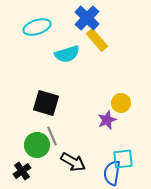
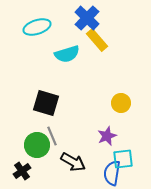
purple star: moved 16 px down
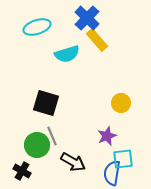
black cross: rotated 24 degrees counterclockwise
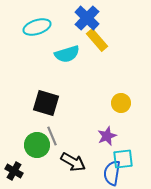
black cross: moved 8 px left
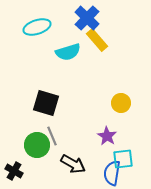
cyan semicircle: moved 1 px right, 2 px up
purple star: rotated 18 degrees counterclockwise
black arrow: moved 2 px down
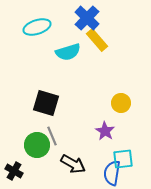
purple star: moved 2 px left, 5 px up
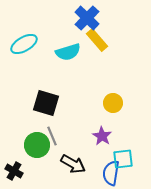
cyan ellipse: moved 13 px left, 17 px down; rotated 12 degrees counterclockwise
yellow circle: moved 8 px left
purple star: moved 3 px left, 5 px down
blue semicircle: moved 1 px left
